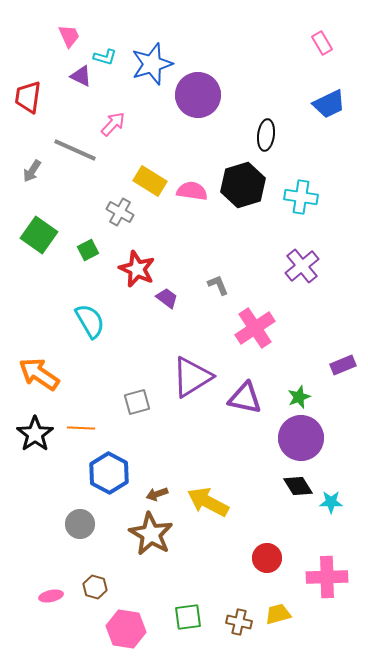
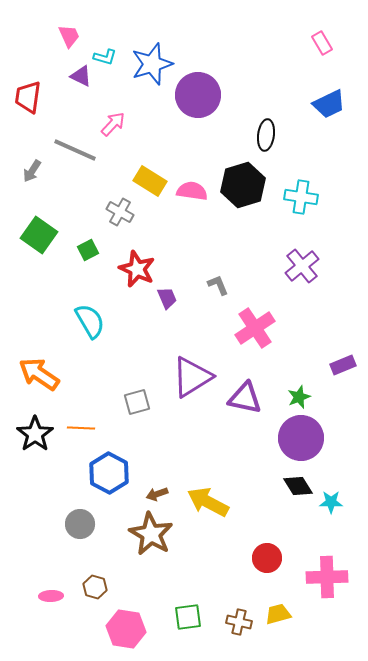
purple trapezoid at (167, 298): rotated 30 degrees clockwise
pink ellipse at (51, 596): rotated 10 degrees clockwise
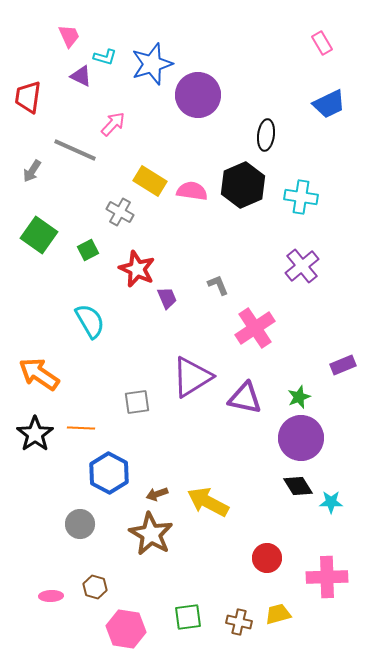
black hexagon at (243, 185): rotated 6 degrees counterclockwise
gray square at (137, 402): rotated 8 degrees clockwise
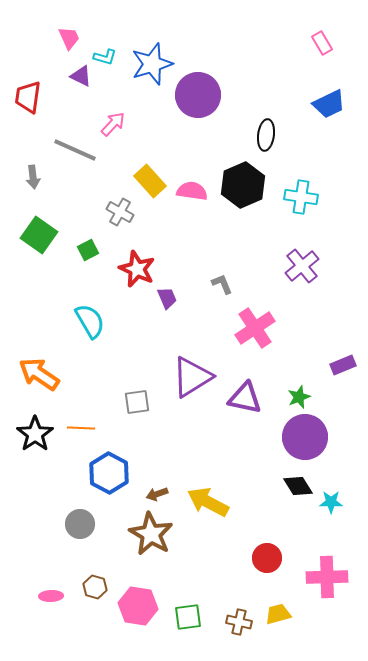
pink trapezoid at (69, 36): moved 2 px down
gray arrow at (32, 171): moved 1 px right, 6 px down; rotated 40 degrees counterclockwise
yellow rectangle at (150, 181): rotated 16 degrees clockwise
gray L-shape at (218, 285): moved 4 px right, 1 px up
purple circle at (301, 438): moved 4 px right, 1 px up
pink hexagon at (126, 629): moved 12 px right, 23 px up
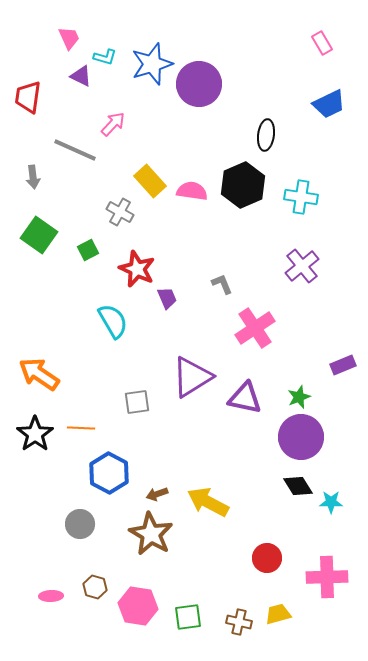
purple circle at (198, 95): moved 1 px right, 11 px up
cyan semicircle at (90, 321): moved 23 px right
purple circle at (305, 437): moved 4 px left
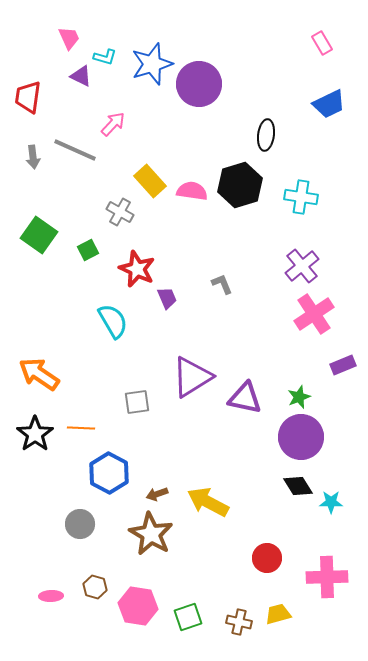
gray arrow at (33, 177): moved 20 px up
black hexagon at (243, 185): moved 3 px left; rotated 6 degrees clockwise
pink cross at (255, 328): moved 59 px right, 14 px up
green square at (188, 617): rotated 12 degrees counterclockwise
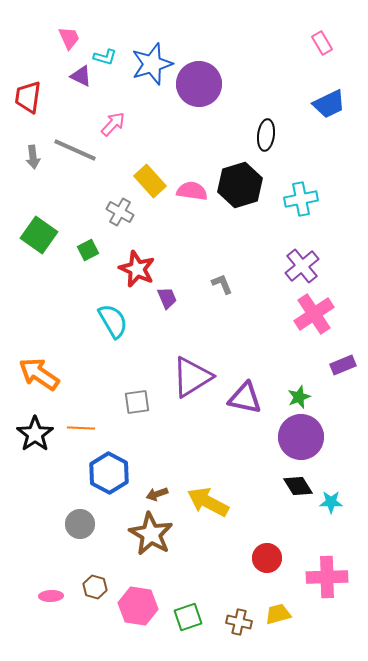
cyan cross at (301, 197): moved 2 px down; rotated 20 degrees counterclockwise
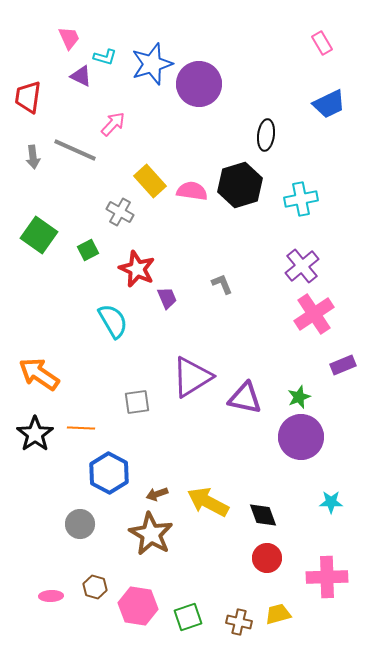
black diamond at (298, 486): moved 35 px left, 29 px down; rotated 12 degrees clockwise
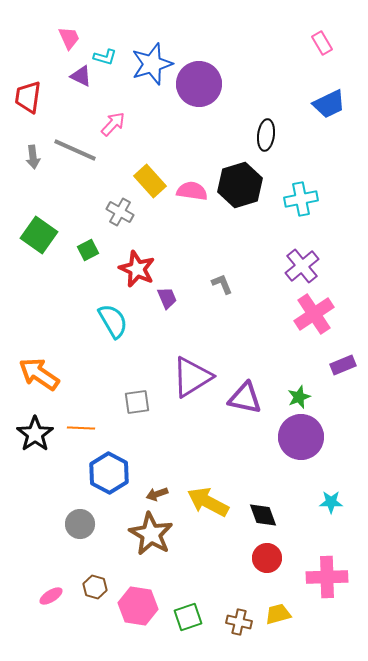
pink ellipse at (51, 596): rotated 30 degrees counterclockwise
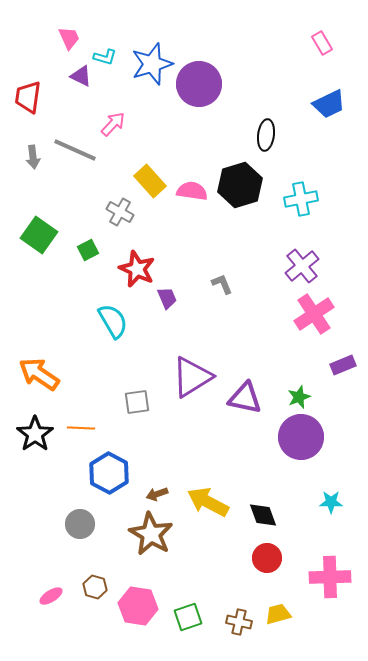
pink cross at (327, 577): moved 3 px right
